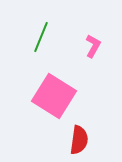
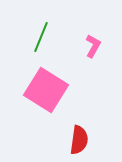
pink square: moved 8 px left, 6 px up
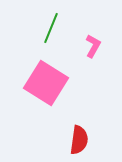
green line: moved 10 px right, 9 px up
pink square: moved 7 px up
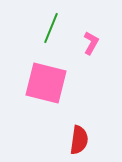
pink L-shape: moved 2 px left, 3 px up
pink square: rotated 18 degrees counterclockwise
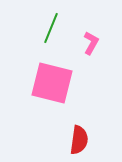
pink square: moved 6 px right
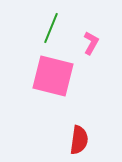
pink square: moved 1 px right, 7 px up
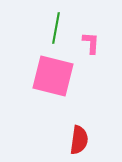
green line: moved 5 px right; rotated 12 degrees counterclockwise
pink L-shape: rotated 25 degrees counterclockwise
